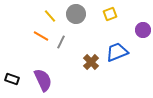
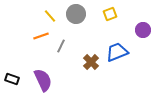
orange line: rotated 49 degrees counterclockwise
gray line: moved 4 px down
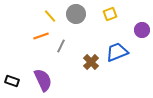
purple circle: moved 1 px left
black rectangle: moved 2 px down
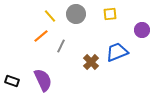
yellow square: rotated 16 degrees clockwise
orange line: rotated 21 degrees counterclockwise
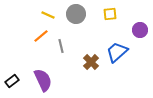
yellow line: moved 2 px left, 1 px up; rotated 24 degrees counterclockwise
purple circle: moved 2 px left
gray line: rotated 40 degrees counterclockwise
blue trapezoid: rotated 20 degrees counterclockwise
black rectangle: rotated 56 degrees counterclockwise
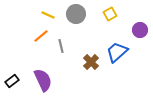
yellow square: rotated 24 degrees counterclockwise
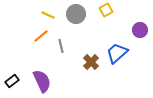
yellow square: moved 4 px left, 4 px up
blue trapezoid: moved 1 px down
purple semicircle: moved 1 px left, 1 px down
